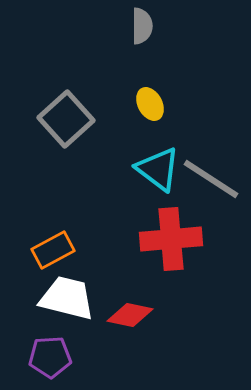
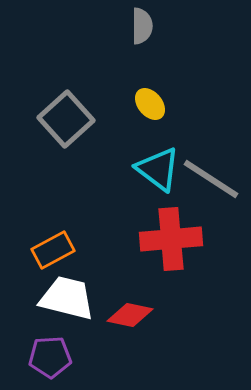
yellow ellipse: rotated 12 degrees counterclockwise
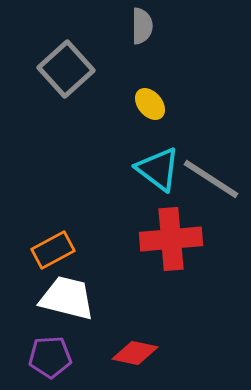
gray square: moved 50 px up
red diamond: moved 5 px right, 38 px down
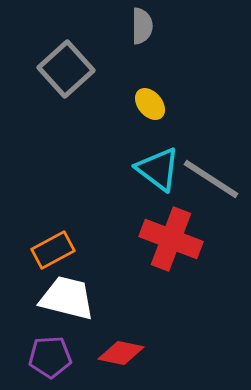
red cross: rotated 26 degrees clockwise
red diamond: moved 14 px left
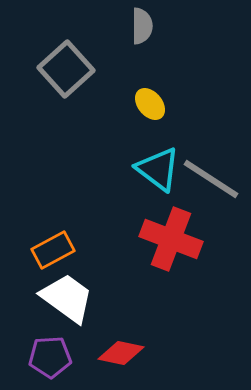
white trapezoid: rotated 22 degrees clockwise
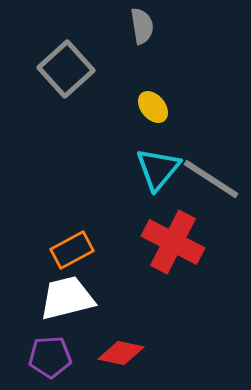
gray semicircle: rotated 9 degrees counterclockwise
yellow ellipse: moved 3 px right, 3 px down
cyan triangle: rotated 33 degrees clockwise
red cross: moved 2 px right, 3 px down; rotated 6 degrees clockwise
orange rectangle: moved 19 px right
white trapezoid: rotated 50 degrees counterclockwise
